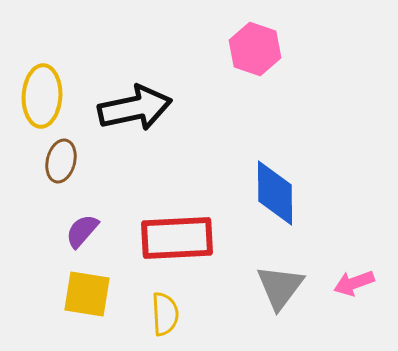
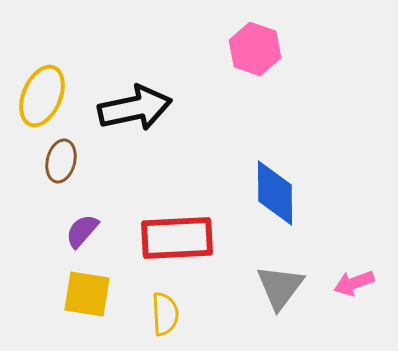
yellow ellipse: rotated 20 degrees clockwise
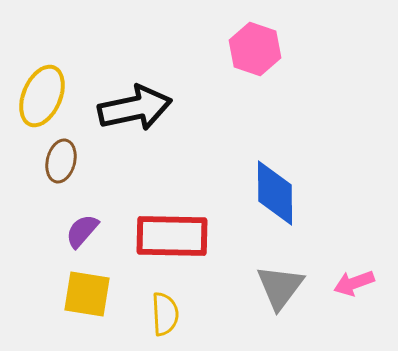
red rectangle: moved 5 px left, 2 px up; rotated 4 degrees clockwise
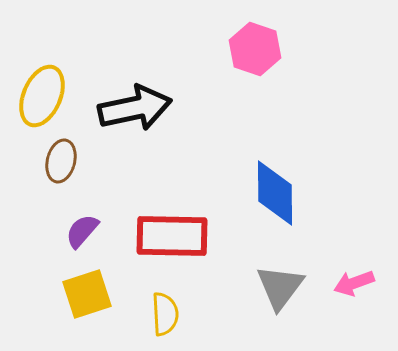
yellow square: rotated 27 degrees counterclockwise
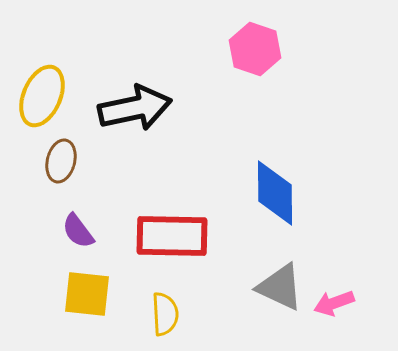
purple semicircle: moved 4 px left; rotated 78 degrees counterclockwise
pink arrow: moved 20 px left, 20 px down
gray triangle: rotated 42 degrees counterclockwise
yellow square: rotated 24 degrees clockwise
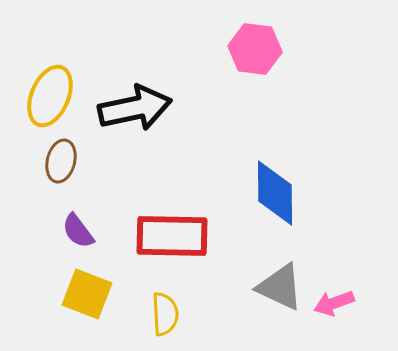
pink hexagon: rotated 12 degrees counterclockwise
yellow ellipse: moved 8 px right
yellow square: rotated 15 degrees clockwise
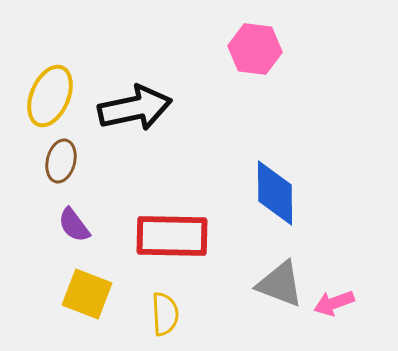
purple semicircle: moved 4 px left, 6 px up
gray triangle: moved 3 px up; rotated 4 degrees counterclockwise
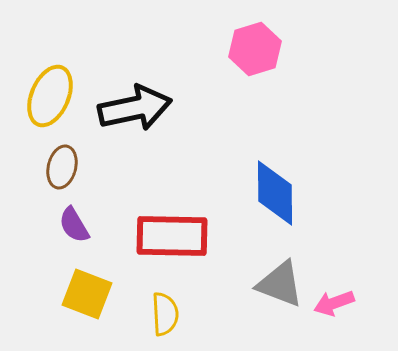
pink hexagon: rotated 24 degrees counterclockwise
brown ellipse: moved 1 px right, 6 px down
purple semicircle: rotated 6 degrees clockwise
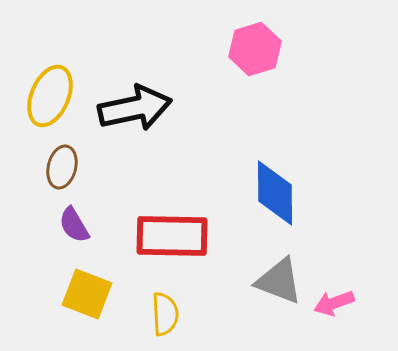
gray triangle: moved 1 px left, 3 px up
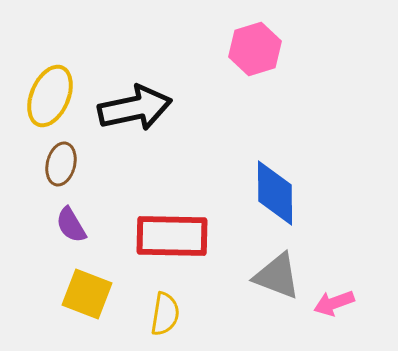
brown ellipse: moved 1 px left, 3 px up
purple semicircle: moved 3 px left
gray triangle: moved 2 px left, 5 px up
yellow semicircle: rotated 12 degrees clockwise
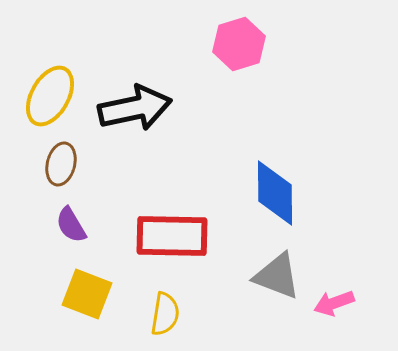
pink hexagon: moved 16 px left, 5 px up
yellow ellipse: rotated 6 degrees clockwise
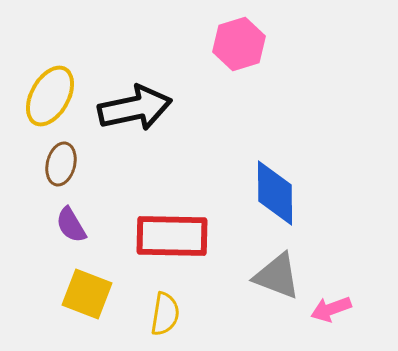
pink arrow: moved 3 px left, 6 px down
